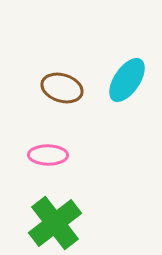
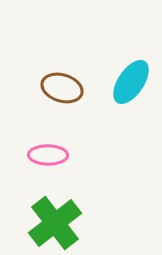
cyan ellipse: moved 4 px right, 2 px down
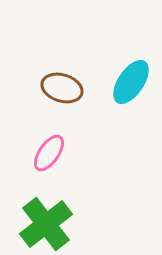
pink ellipse: moved 1 px right, 2 px up; rotated 57 degrees counterclockwise
green cross: moved 9 px left, 1 px down
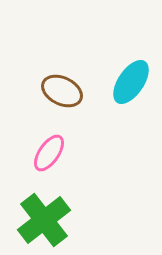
brown ellipse: moved 3 px down; rotated 9 degrees clockwise
green cross: moved 2 px left, 4 px up
